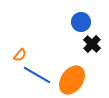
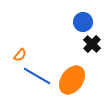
blue circle: moved 2 px right
blue line: moved 1 px down
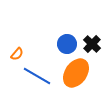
blue circle: moved 16 px left, 22 px down
orange semicircle: moved 3 px left, 1 px up
orange ellipse: moved 4 px right, 7 px up
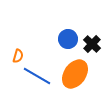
blue circle: moved 1 px right, 5 px up
orange semicircle: moved 1 px right, 2 px down; rotated 24 degrees counterclockwise
orange ellipse: moved 1 px left, 1 px down
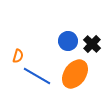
blue circle: moved 2 px down
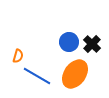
blue circle: moved 1 px right, 1 px down
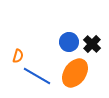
orange ellipse: moved 1 px up
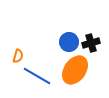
black cross: moved 1 px left, 1 px up; rotated 30 degrees clockwise
orange ellipse: moved 3 px up
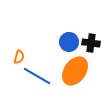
black cross: rotated 24 degrees clockwise
orange semicircle: moved 1 px right, 1 px down
orange ellipse: moved 1 px down
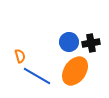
black cross: rotated 18 degrees counterclockwise
orange semicircle: moved 1 px right, 1 px up; rotated 32 degrees counterclockwise
